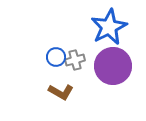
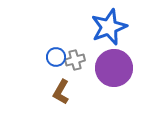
blue star: rotated 6 degrees clockwise
purple circle: moved 1 px right, 2 px down
brown L-shape: rotated 90 degrees clockwise
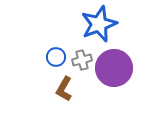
blue star: moved 10 px left, 3 px up
gray cross: moved 7 px right
brown L-shape: moved 3 px right, 3 px up
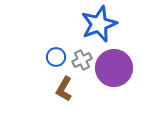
gray cross: rotated 12 degrees counterclockwise
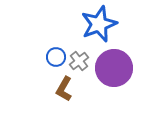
gray cross: moved 3 px left, 1 px down; rotated 12 degrees counterclockwise
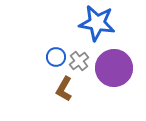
blue star: moved 2 px left, 1 px up; rotated 30 degrees clockwise
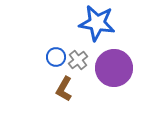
gray cross: moved 1 px left, 1 px up
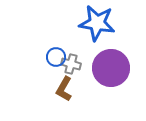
gray cross: moved 7 px left, 4 px down; rotated 36 degrees counterclockwise
purple circle: moved 3 px left
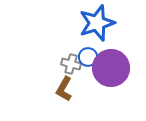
blue star: rotated 27 degrees counterclockwise
blue circle: moved 32 px right
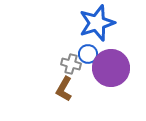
blue circle: moved 3 px up
